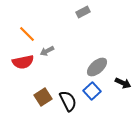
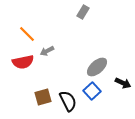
gray rectangle: rotated 32 degrees counterclockwise
brown square: rotated 18 degrees clockwise
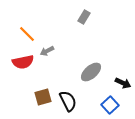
gray rectangle: moved 1 px right, 5 px down
gray ellipse: moved 6 px left, 5 px down
blue square: moved 18 px right, 14 px down
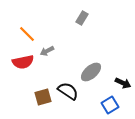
gray rectangle: moved 2 px left, 1 px down
black semicircle: moved 10 px up; rotated 30 degrees counterclockwise
blue square: rotated 12 degrees clockwise
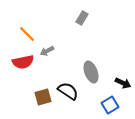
gray ellipse: rotated 70 degrees counterclockwise
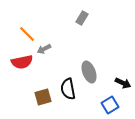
gray arrow: moved 3 px left, 2 px up
red semicircle: moved 1 px left
gray ellipse: moved 2 px left
black semicircle: moved 2 px up; rotated 135 degrees counterclockwise
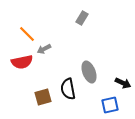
blue square: rotated 18 degrees clockwise
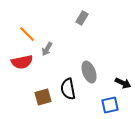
gray arrow: moved 3 px right; rotated 32 degrees counterclockwise
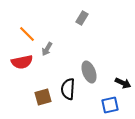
black semicircle: rotated 15 degrees clockwise
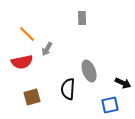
gray rectangle: rotated 32 degrees counterclockwise
gray ellipse: moved 1 px up
brown square: moved 11 px left
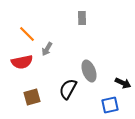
black semicircle: rotated 25 degrees clockwise
